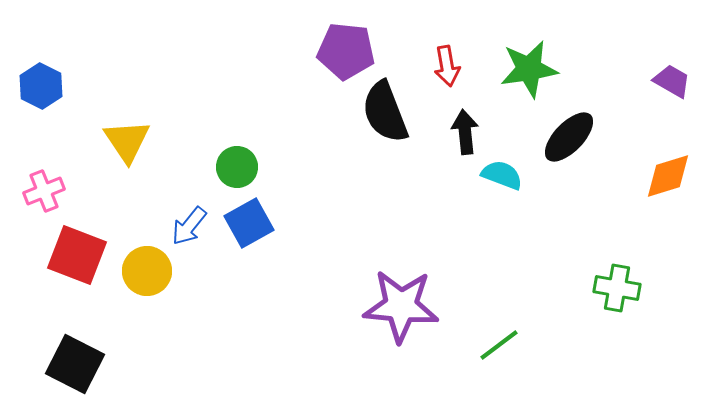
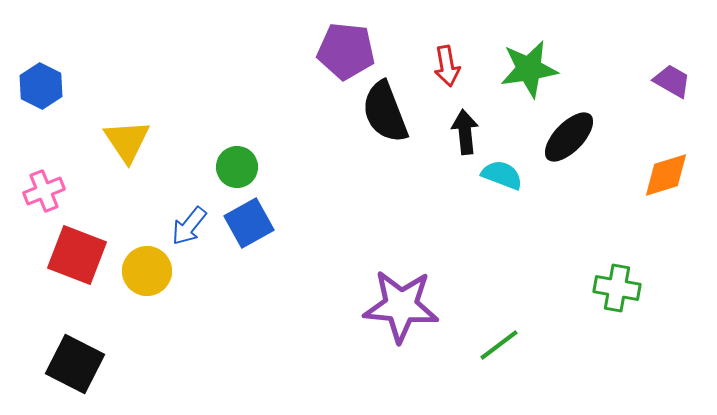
orange diamond: moved 2 px left, 1 px up
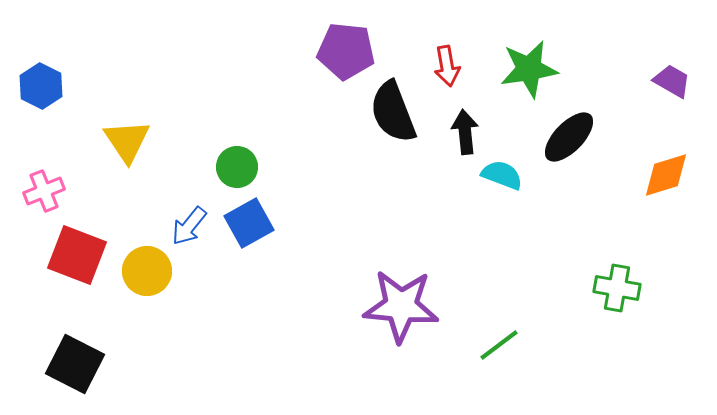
black semicircle: moved 8 px right
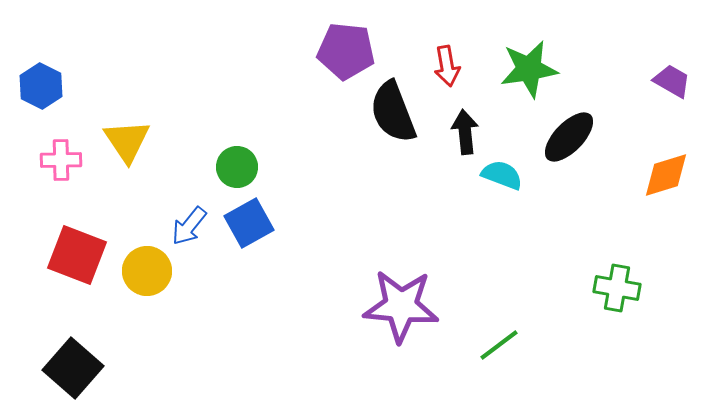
pink cross: moved 17 px right, 31 px up; rotated 21 degrees clockwise
black square: moved 2 px left, 4 px down; rotated 14 degrees clockwise
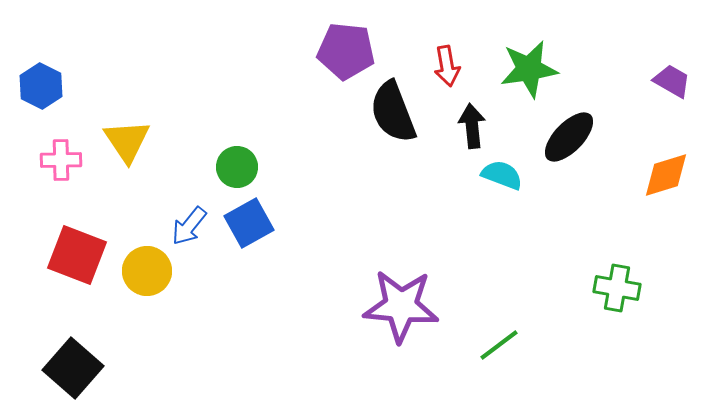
black arrow: moved 7 px right, 6 px up
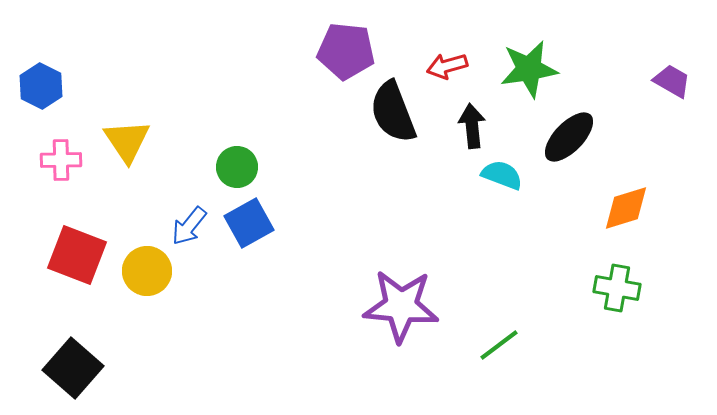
red arrow: rotated 84 degrees clockwise
orange diamond: moved 40 px left, 33 px down
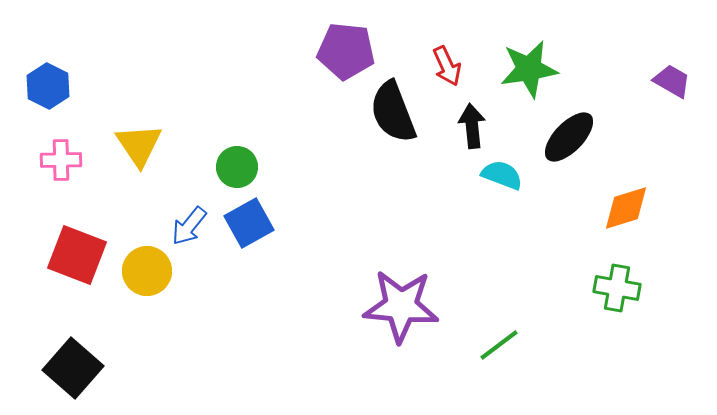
red arrow: rotated 99 degrees counterclockwise
blue hexagon: moved 7 px right
yellow triangle: moved 12 px right, 4 px down
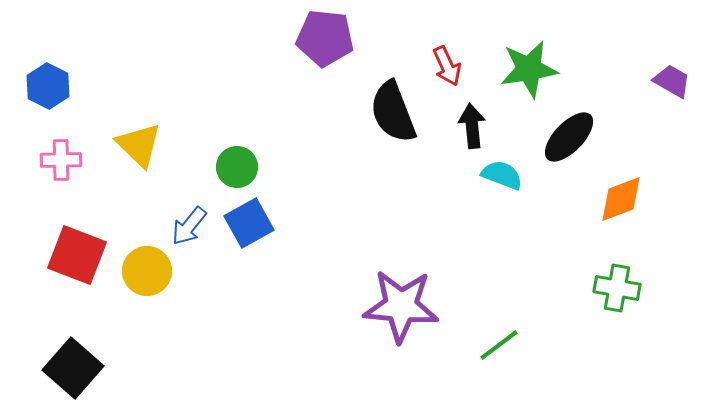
purple pentagon: moved 21 px left, 13 px up
yellow triangle: rotated 12 degrees counterclockwise
orange diamond: moved 5 px left, 9 px up; rotated 4 degrees counterclockwise
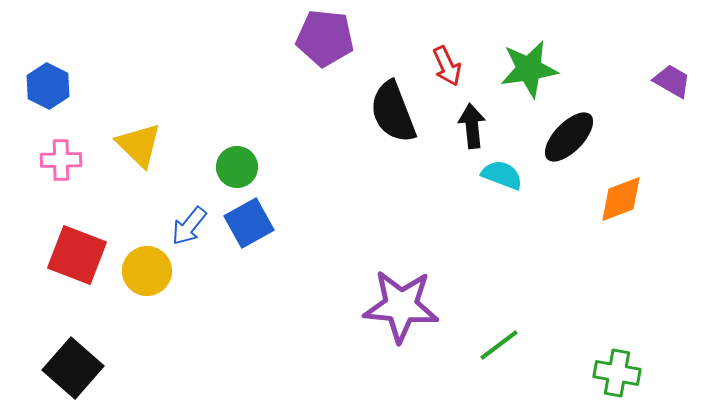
green cross: moved 85 px down
